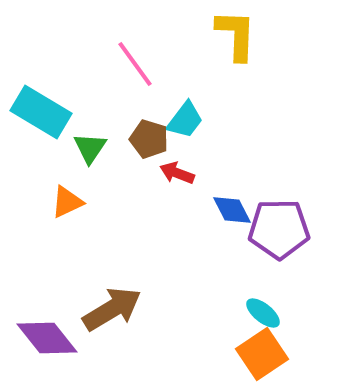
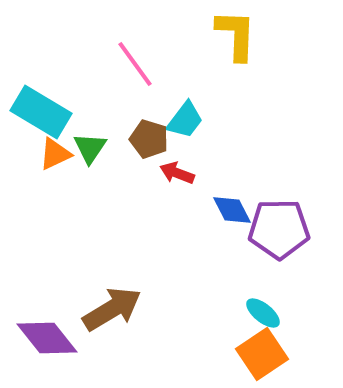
orange triangle: moved 12 px left, 48 px up
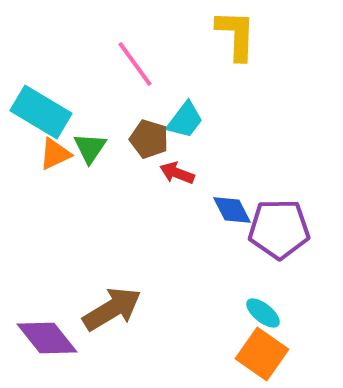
orange square: rotated 21 degrees counterclockwise
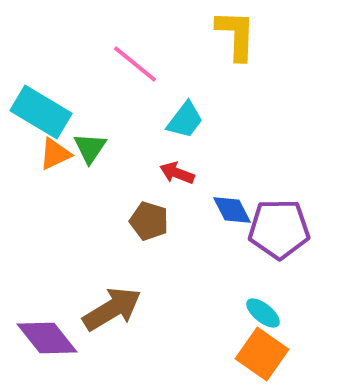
pink line: rotated 15 degrees counterclockwise
brown pentagon: moved 82 px down
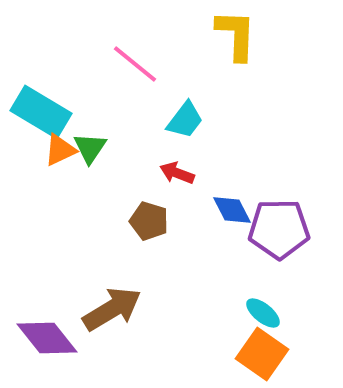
orange triangle: moved 5 px right, 4 px up
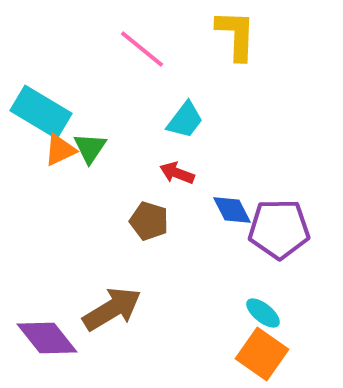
pink line: moved 7 px right, 15 px up
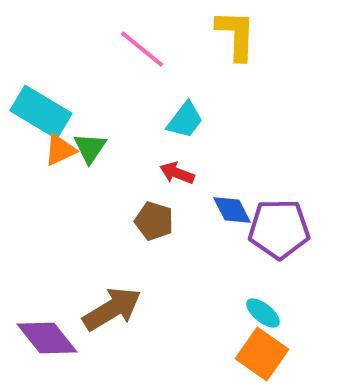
brown pentagon: moved 5 px right
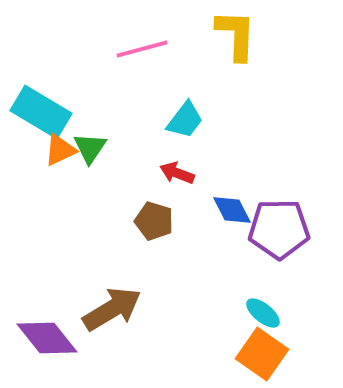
pink line: rotated 54 degrees counterclockwise
